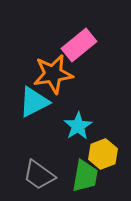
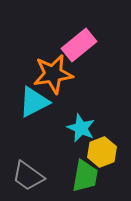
cyan star: moved 3 px right, 2 px down; rotated 16 degrees counterclockwise
yellow hexagon: moved 1 px left, 2 px up
gray trapezoid: moved 11 px left, 1 px down
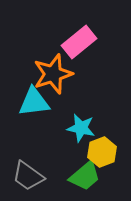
pink rectangle: moved 3 px up
orange star: rotated 9 degrees counterclockwise
cyan triangle: rotated 20 degrees clockwise
cyan star: rotated 12 degrees counterclockwise
green trapezoid: rotated 40 degrees clockwise
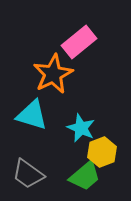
orange star: rotated 9 degrees counterclockwise
cyan triangle: moved 2 px left, 13 px down; rotated 24 degrees clockwise
cyan star: rotated 12 degrees clockwise
gray trapezoid: moved 2 px up
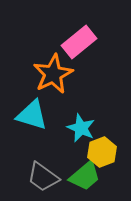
gray trapezoid: moved 15 px right, 3 px down
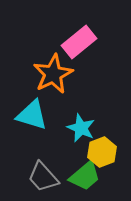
gray trapezoid: rotated 12 degrees clockwise
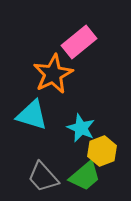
yellow hexagon: moved 1 px up
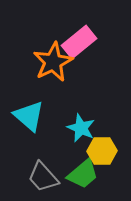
orange star: moved 12 px up
cyan triangle: moved 3 px left, 1 px down; rotated 24 degrees clockwise
yellow hexagon: rotated 20 degrees clockwise
green trapezoid: moved 2 px left, 2 px up
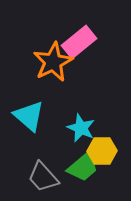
green trapezoid: moved 7 px up
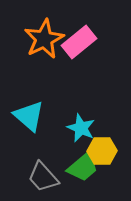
orange star: moved 9 px left, 23 px up
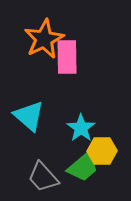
pink rectangle: moved 12 px left, 15 px down; rotated 52 degrees counterclockwise
cyan star: rotated 12 degrees clockwise
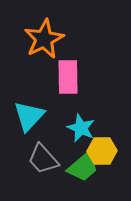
pink rectangle: moved 1 px right, 20 px down
cyan triangle: rotated 32 degrees clockwise
cyan star: rotated 12 degrees counterclockwise
gray trapezoid: moved 18 px up
